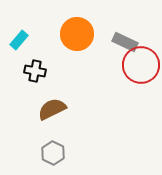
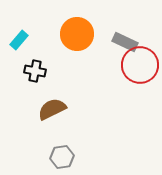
red circle: moved 1 px left
gray hexagon: moved 9 px right, 4 px down; rotated 25 degrees clockwise
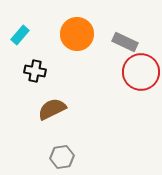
cyan rectangle: moved 1 px right, 5 px up
red circle: moved 1 px right, 7 px down
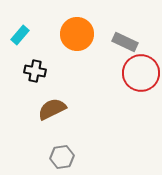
red circle: moved 1 px down
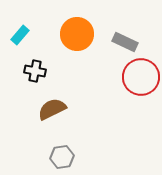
red circle: moved 4 px down
